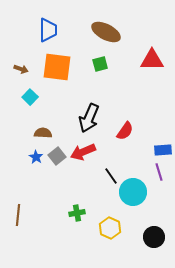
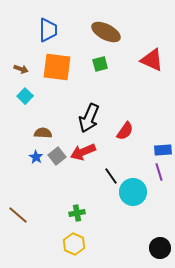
red triangle: rotated 25 degrees clockwise
cyan square: moved 5 px left, 1 px up
brown line: rotated 55 degrees counterclockwise
yellow hexagon: moved 36 px left, 16 px down
black circle: moved 6 px right, 11 px down
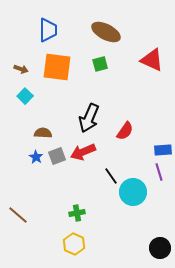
gray square: rotated 18 degrees clockwise
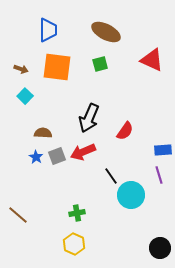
purple line: moved 3 px down
cyan circle: moved 2 px left, 3 px down
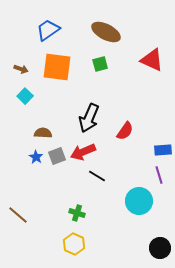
blue trapezoid: rotated 125 degrees counterclockwise
black line: moved 14 px left; rotated 24 degrees counterclockwise
cyan circle: moved 8 px right, 6 px down
green cross: rotated 28 degrees clockwise
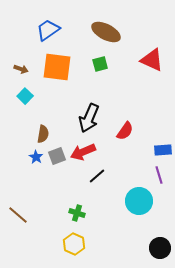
brown semicircle: moved 1 px down; rotated 96 degrees clockwise
black line: rotated 72 degrees counterclockwise
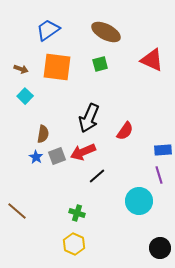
brown line: moved 1 px left, 4 px up
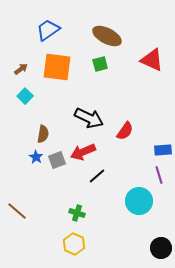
brown ellipse: moved 1 px right, 4 px down
brown arrow: rotated 56 degrees counterclockwise
black arrow: rotated 88 degrees counterclockwise
gray square: moved 4 px down
black circle: moved 1 px right
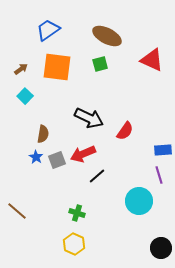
red arrow: moved 2 px down
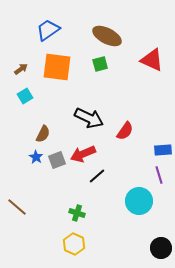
cyan square: rotated 14 degrees clockwise
brown semicircle: rotated 18 degrees clockwise
brown line: moved 4 px up
